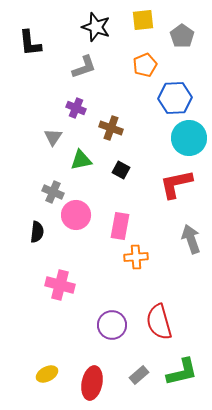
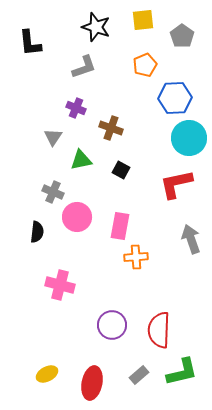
pink circle: moved 1 px right, 2 px down
red semicircle: moved 8 px down; rotated 18 degrees clockwise
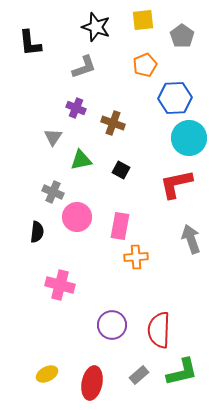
brown cross: moved 2 px right, 5 px up
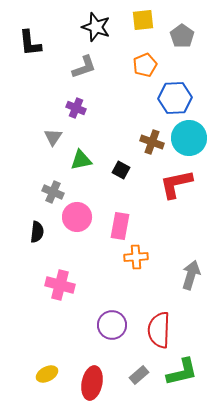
brown cross: moved 39 px right, 19 px down
gray arrow: moved 36 px down; rotated 36 degrees clockwise
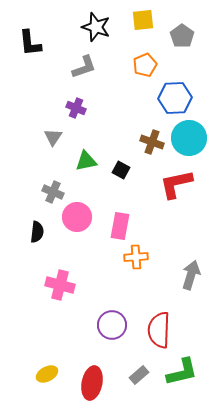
green triangle: moved 5 px right, 1 px down
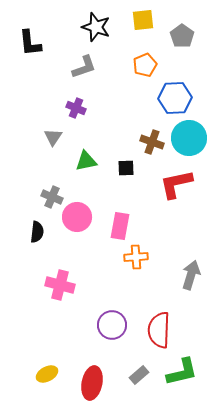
black square: moved 5 px right, 2 px up; rotated 30 degrees counterclockwise
gray cross: moved 1 px left, 5 px down
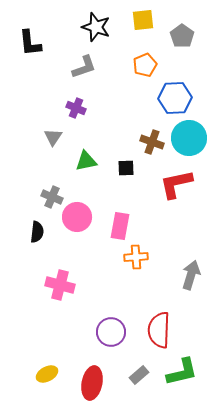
purple circle: moved 1 px left, 7 px down
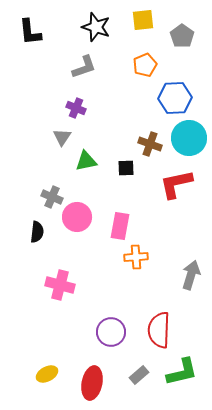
black L-shape: moved 11 px up
gray triangle: moved 9 px right
brown cross: moved 2 px left, 2 px down
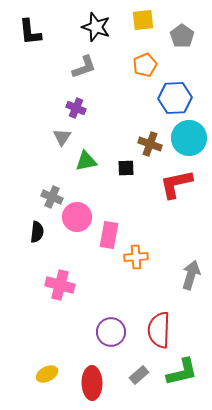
pink rectangle: moved 11 px left, 9 px down
red ellipse: rotated 12 degrees counterclockwise
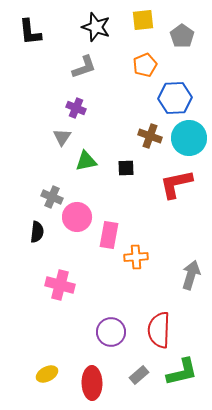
brown cross: moved 8 px up
